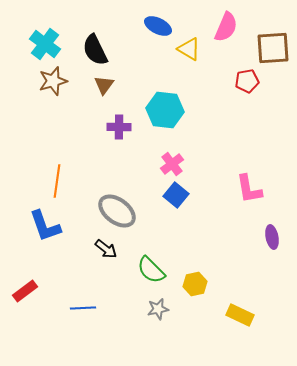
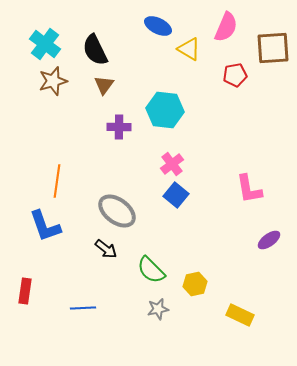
red pentagon: moved 12 px left, 6 px up
purple ellipse: moved 3 px left, 3 px down; rotated 65 degrees clockwise
red rectangle: rotated 45 degrees counterclockwise
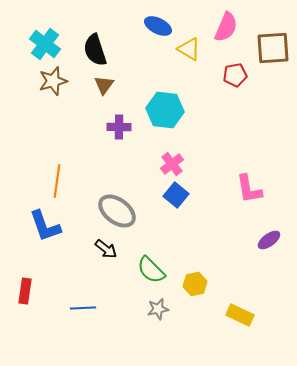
black semicircle: rotated 8 degrees clockwise
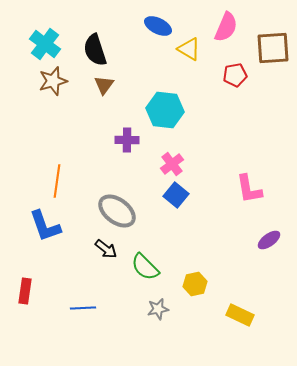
purple cross: moved 8 px right, 13 px down
green semicircle: moved 6 px left, 3 px up
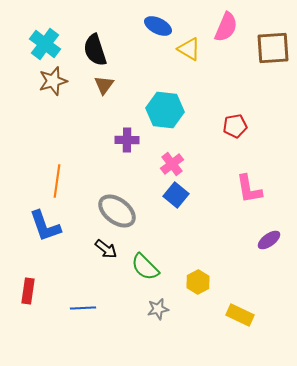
red pentagon: moved 51 px down
yellow hexagon: moved 3 px right, 2 px up; rotated 15 degrees counterclockwise
red rectangle: moved 3 px right
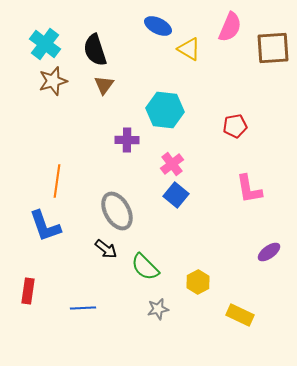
pink semicircle: moved 4 px right
gray ellipse: rotated 24 degrees clockwise
purple ellipse: moved 12 px down
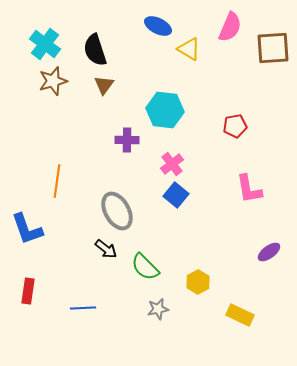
blue L-shape: moved 18 px left, 3 px down
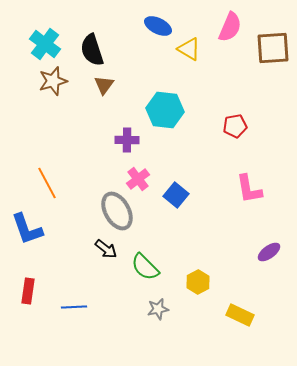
black semicircle: moved 3 px left
pink cross: moved 34 px left, 15 px down
orange line: moved 10 px left, 2 px down; rotated 36 degrees counterclockwise
blue line: moved 9 px left, 1 px up
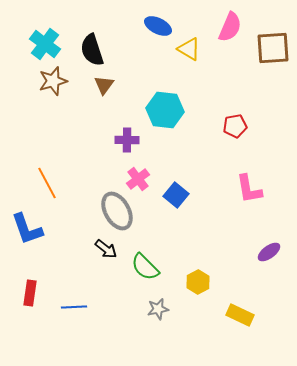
red rectangle: moved 2 px right, 2 px down
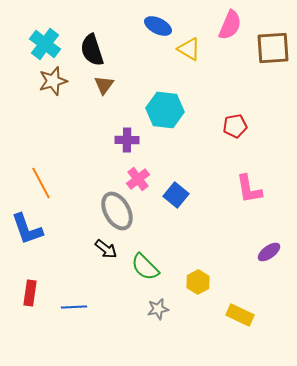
pink semicircle: moved 2 px up
orange line: moved 6 px left
